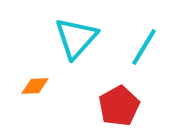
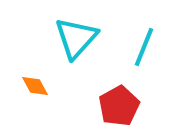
cyan line: rotated 9 degrees counterclockwise
orange diamond: rotated 64 degrees clockwise
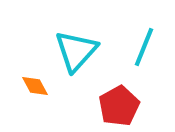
cyan triangle: moved 13 px down
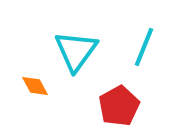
cyan triangle: rotated 6 degrees counterclockwise
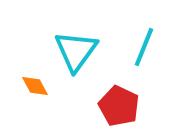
red pentagon: rotated 18 degrees counterclockwise
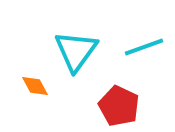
cyan line: rotated 48 degrees clockwise
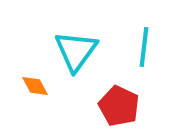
cyan line: rotated 63 degrees counterclockwise
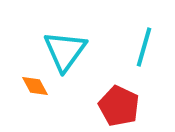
cyan line: rotated 9 degrees clockwise
cyan triangle: moved 11 px left
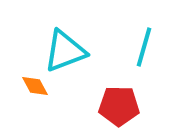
cyan triangle: rotated 33 degrees clockwise
red pentagon: rotated 24 degrees counterclockwise
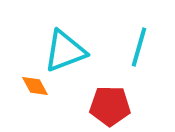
cyan line: moved 5 px left
red pentagon: moved 9 px left
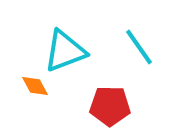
cyan line: rotated 51 degrees counterclockwise
